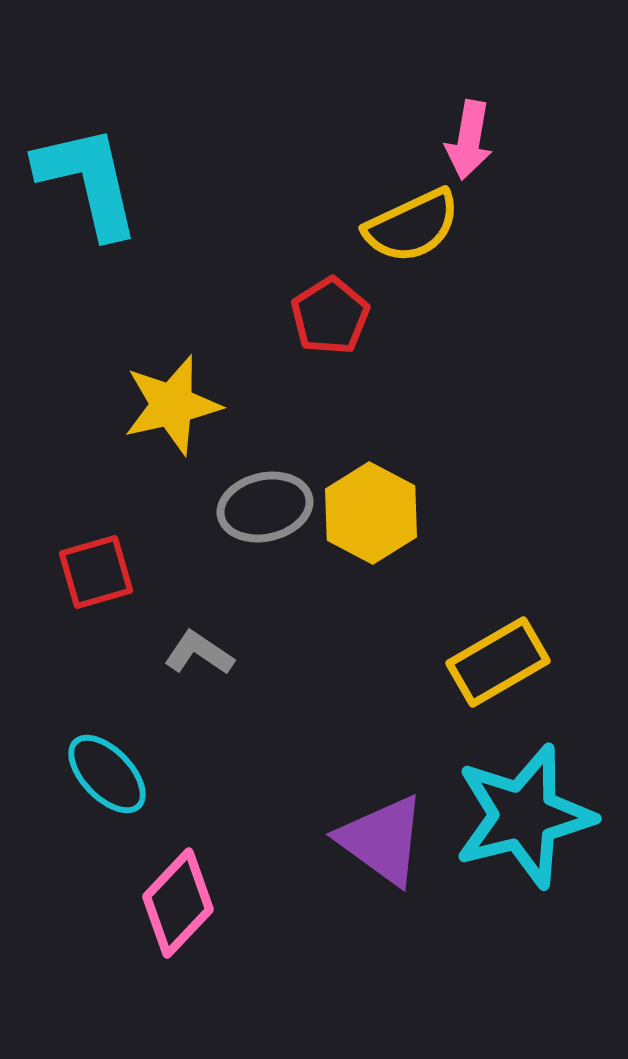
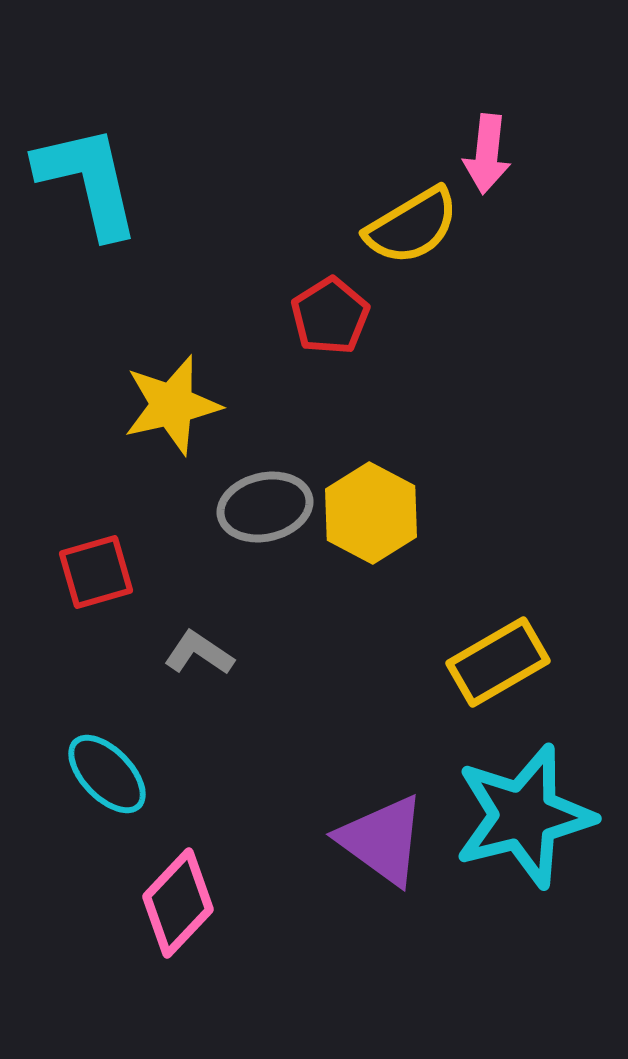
pink arrow: moved 18 px right, 14 px down; rotated 4 degrees counterclockwise
yellow semicircle: rotated 6 degrees counterclockwise
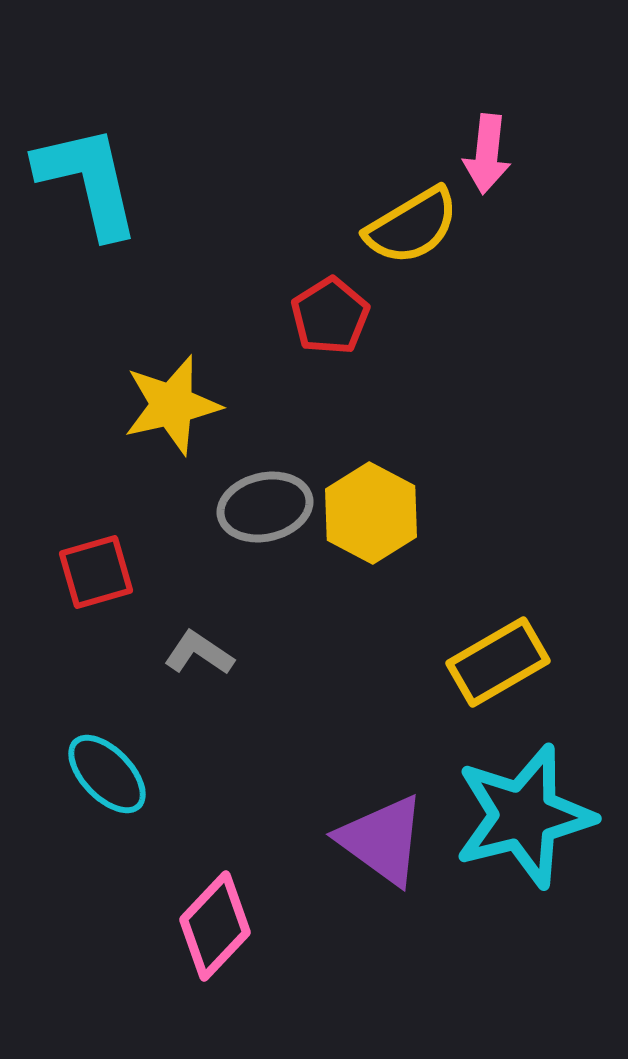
pink diamond: moved 37 px right, 23 px down
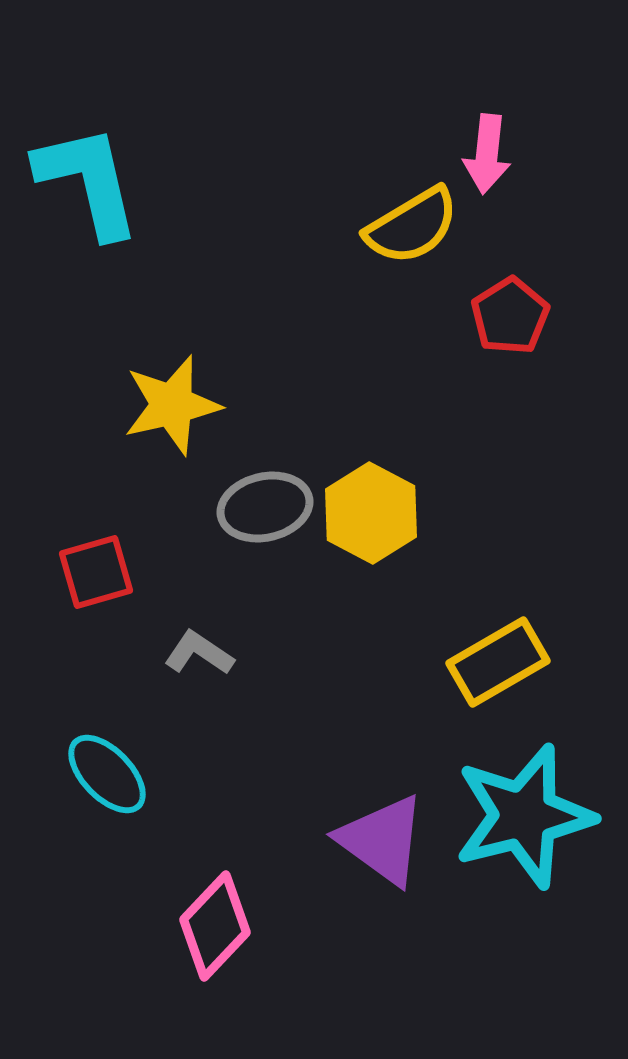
red pentagon: moved 180 px right
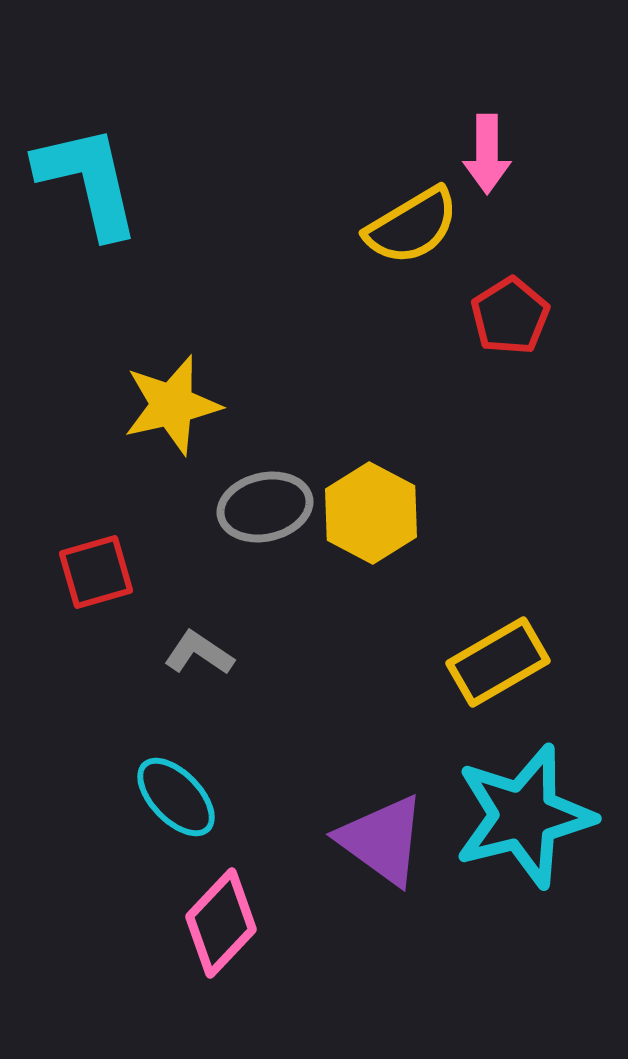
pink arrow: rotated 6 degrees counterclockwise
cyan ellipse: moved 69 px right, 23 px down
pink diamond: moved 6 px right, 3 px up
